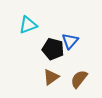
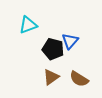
brown semicircle: rotated 96 degrees counterclockwise
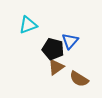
brown triangle: moved 5 px right, 10 px up
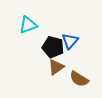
black pentagon: moved 2 px up
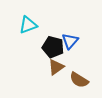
brown semicircle: moved 1 px down
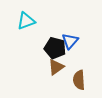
cyan triangle: moved 2 px left, 4 px up
black pentagon: moved 2 px right, 1 px down
brown semicircle: rotated 54 degrees clockwise
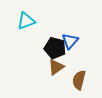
brown semicircle: rotated 18 degrees clockwise
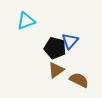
brown triangle: moved 3 px down
brown semicircle: rotated 102 degrees clockwise
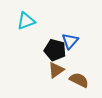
black pentagon: moved 2 px down
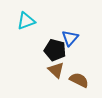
blue triangle: moved 3 px up
brown triangle: rotated 42 degrees counterclockwise
